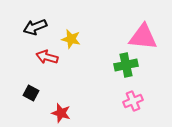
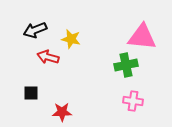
black arrow: moved 3 px down
pink triangle: moved 1 px left
red arrow: moved 1 px right
black square: rotated 28 degrees counterclockwise
pink cross: rotated 30 degrees clockwise
red star: moved 1 px right, 1 px up; rotated 18 degrees counterclockwise
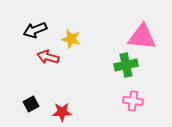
black square: moved 11 px down; rotated 28 degrees counterclockwise
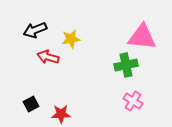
yellow star: rotated 24 degrees counterclockwise
pink cross: rotated 24 degrees clockwise
red star: moved 1 px left, 2 px down
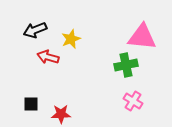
yellow star: rotated 12 degrees counterclockwise
black square: rotated 28 degrees clockwise
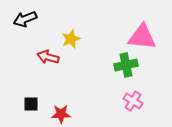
black arrow: moved 10 px left, 11 px up
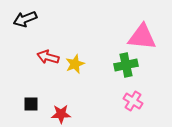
yellow star: moved 4 px right, 25 px down
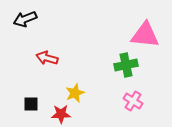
pink triangle: moved 3 px right, 2 px up
red arrow: moved 1 px left, 1 px down
yellow star: moved 29 px down
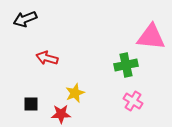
pink triangle: moved 6 px right, 2 px down
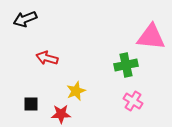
yellow star: moved 1 px right, 2 px up
